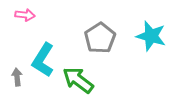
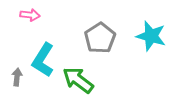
pink arrow: moved 5 px right
gray arrow: rotated 12 degrees clockwise
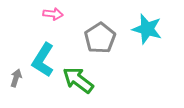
pink arrow: moved 23 px right, 1 px up
cyan star: moved 4 px left, 7 px up
gray arrow: moved 1 px left, 1 px down; rotated 12 degrees clockwise
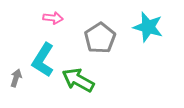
pink arrow: moved 4 px down
cyan star: moved 1 px right, 2 px up
green arrow: rotated 8 degrees counterclockwise
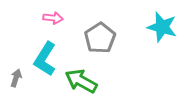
cyan star: moved 14 px right
cyan L-shape: moved 2 px right, 1 px up
green arrow: moved 3 px right, 1 px down
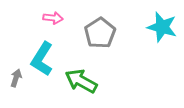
gray pentagon: moved 5 px up
cyan L-shape: moved 3 px left
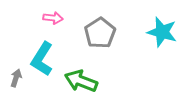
cyan star: moved 5 px down
green arrow: rotated 8 degrees counterclockwise
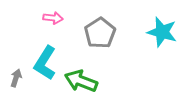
cyan L-shape: moved 3 px right, 4 px down
